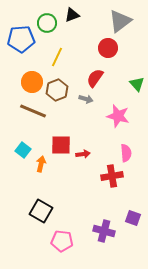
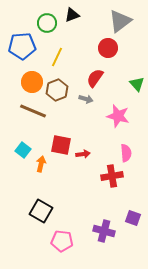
blue pentagon: moved 1 px right, 7 px down
red square: rotated 10 degrees clockwise
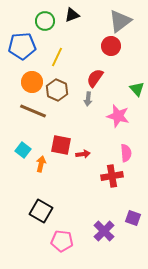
green circle: moved 2 px left, 2 px up
red circle: moved 3 px right, 2 px up
green triangle: moved 5 px down
brown hexagon: rotated 15 degrees counterclockwise
gray arrow: moved 2 px right; rotated 80 degrees clockwise
purple cross: rotated 30 degrees clockwise
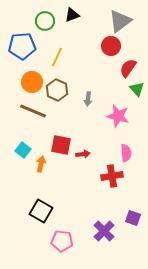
red semicircle: moved 33 px right, 10 px up
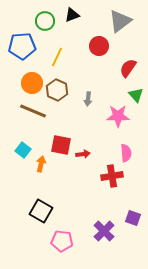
red circle: moved 12 px left
orange circle: moved 1 px down
green triangle: moved 1 px left, 6 px down
pink star: rotated 15 degrees counterclockwise
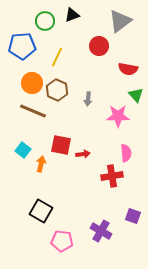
red semicircle: moved 1 px down; rotated 114 degrees counterclockwise
purple square: moved 2 px up
purple cross: moved 3 px left; rotated 15 degrees counterclockwise
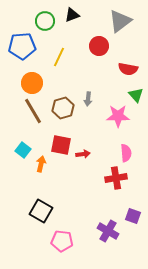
yellow line: moved 2 px right
brown hexagon: moved 6 px right, 18 px down; rotated 20 degrees clockwise
brown line: rotated 36 degrees clockwise
red cross: moved 4 px right, 2 px down
purple cross: moved 7 px right
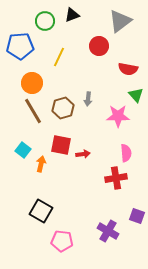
blue pentagon: moved 2 px left
purple square: moved 4 px right
